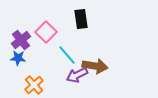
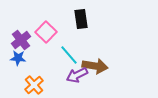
cyan line: moved 2 px right
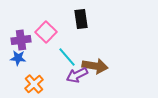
purple cross: rotated 30 degrees clockwise
cyan line: moved 2 px left, 2 px down
orange cross: moved 1 px up
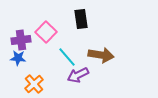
brown arrow: moved 6 px right, 11 px up
purple arrow: moved 1 px right
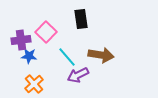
blue star: moved 11 px right, 2 px up
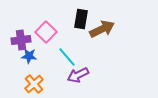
black rectangle: rotated 18 degrees clockwise
brown arrow: moved 1 px right, 26 px up; rotated 35 degrees counterclockwise
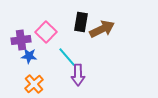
black rectangle: moved 3 px down
purple arrow: rotated 65 degrees counterclockwise
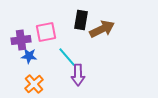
black rectangle: moved 2 px up
pink square: rotated 35 degrees clockwise
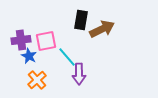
pink square: moved 9 px down
blue star: rotated 21 degrees clockwise
purple arrow: moved 1 px right, 1 px up
orange cross: moved 3 px right, 4 px up
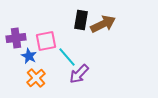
brown arrow: moved 1 px right, 5 px up
purple cross: moved 5 px left, 2 px up
purple arrow: rotated 45 degrees clockwise
orange cross: moved 1 px left, 2 px up
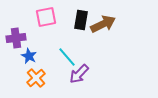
pink square: moved 24 px up
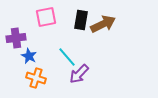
orange cross: rotated 30 degrees counterclockwise
